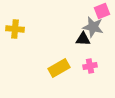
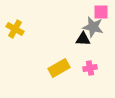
pink square: moved 1 px left, 1 px down; rotated 21 degrees clockwise
yellow cross: rotated 24 degrees clockwise
pink cross: moved 2 px down
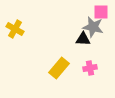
yellow rectangle: rotated 20 degrees counterclockwise
